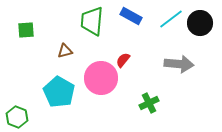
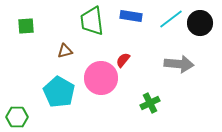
blue rectangle: rotated 20 degrees counterclockwise
green trapezoid: rotated 12 degrees counterclockwise
green square: moved 4 px up
green cross: moved 1 px right
green hexagon: rotated 20 degrees counterclockwise
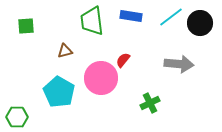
cyan line: moved 2 px up
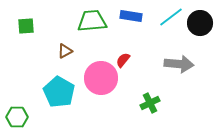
green trapezoid: rotated 92 degrees clockwise
brown triangle: rotated 14 degrees counterclockwise
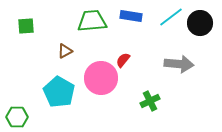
green cross: moved 2 px up
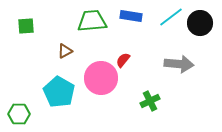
green hexagon: moved 2 px right, 3 px up
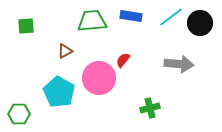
pink circle: moved 2 px left
green cross: moved 7 px down; rotated 12 degrees clockwise
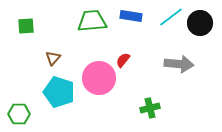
brown triangle: moved 12 px left, 7 px down; rotated 21 degrees counterclockwise
cyan pentagon: rotated 12 degrees counterclockwise
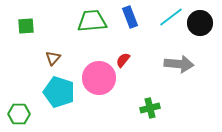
blue rectangle: moved 1 px left, 1 px down; rotated 60 degrees clockwise
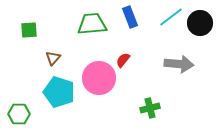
green trapezoid: moved 3 px down
green square: moved 3 px right, 4 px down
